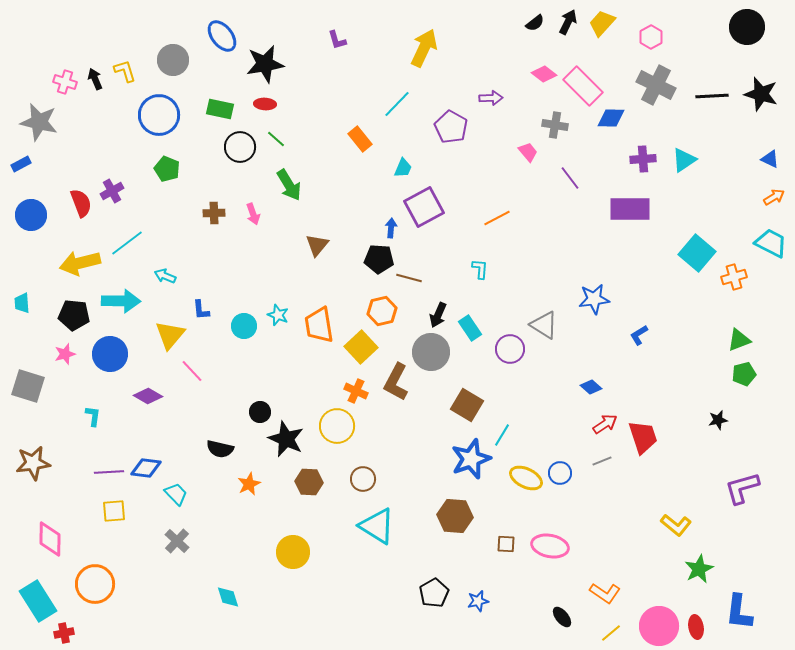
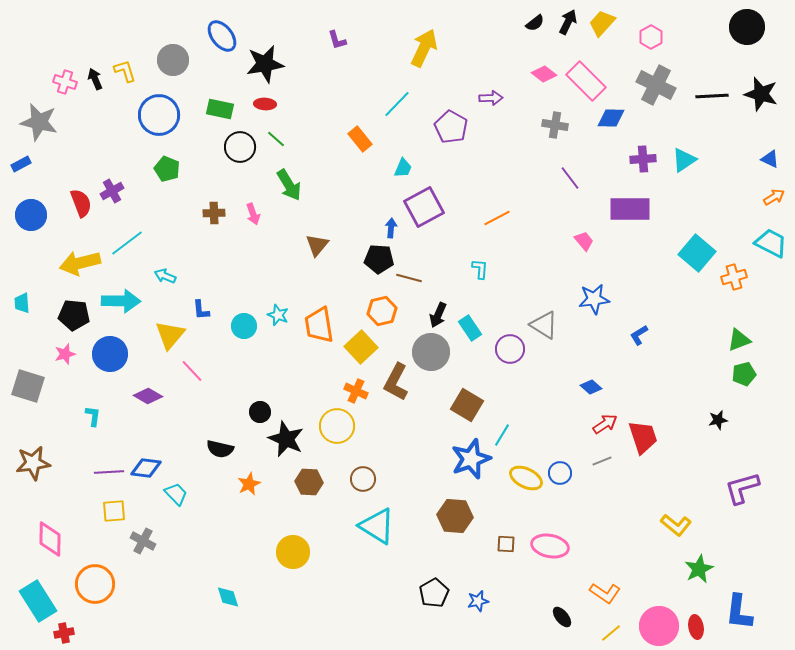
pink rectangle at (583, 86): moved 3 px right, 5 px up
pink trapezoid at (528, 152): moved 56 px right, 89 px down
gray cross at (177, 541): moved 34 px left; rotated 15 degrees counterclockwise
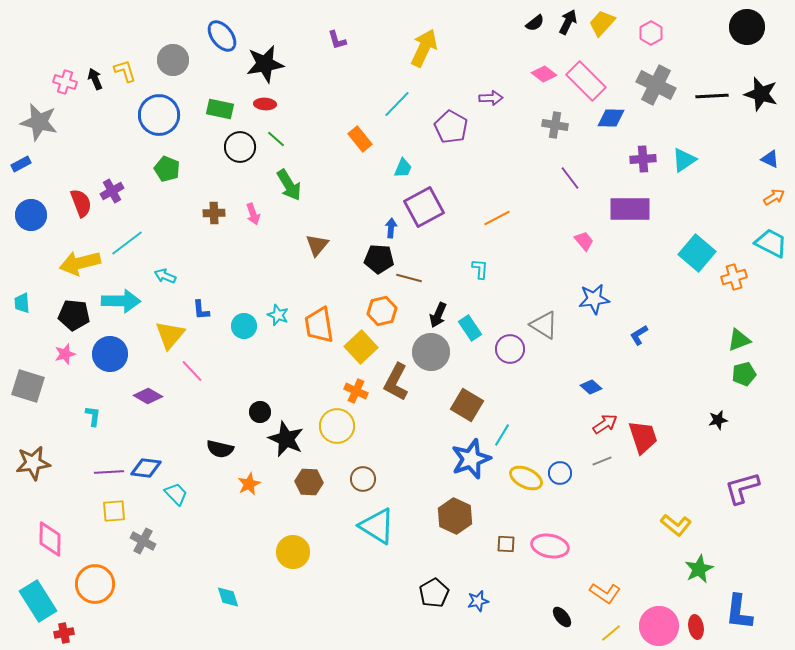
pink hexagon at (651, 37): moved 4 px up
brown hexagon at (455, 516): rotated 20 degrees clockwise
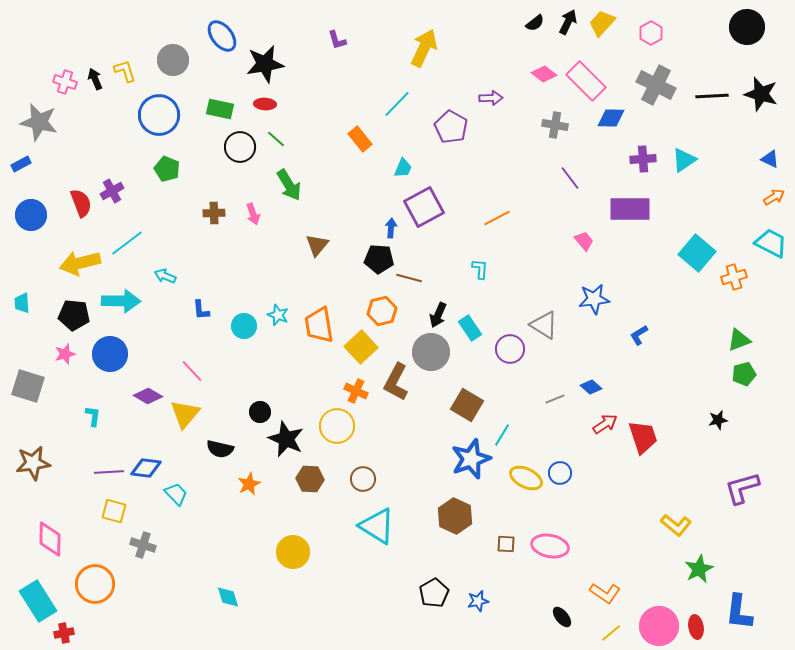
yellow triangle at (170, 335): moved 15 px right, 79 px down
gray line at (602, 461): moved 47 px left, 62 px up
brown hexagon at (309, 482): moved 1 px right, 3 px up
yellow square at (114, 511): rotated 20 degrees clockwise
gray cross at (143, 541): moved 4 px down; rotated 10 degrees counterclockwise
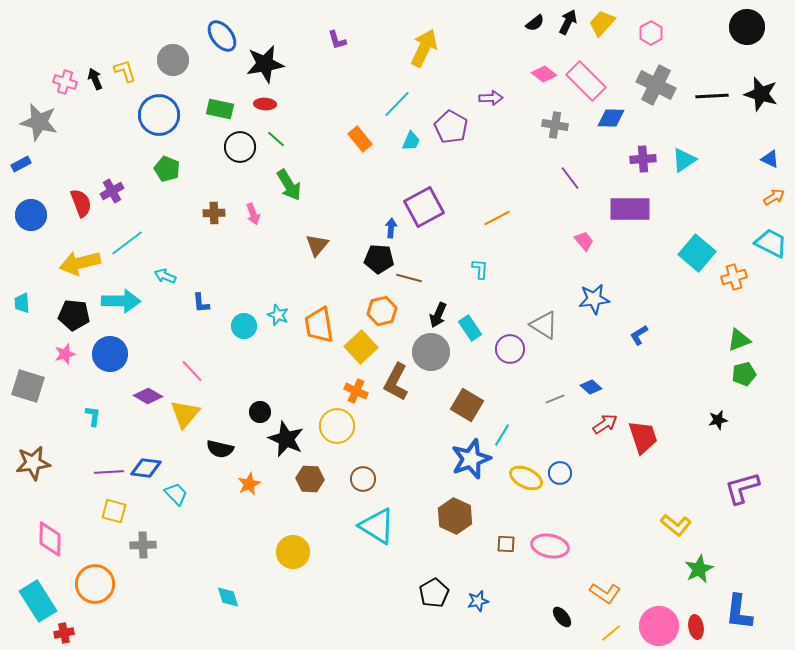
cyan trapezoid at (403, 168): moved 8 px right, 27 px up
blue L-shape at (201, 310): moved 7 px up
gray cross at (143, 545): rotated 20 degrees counterclockwise
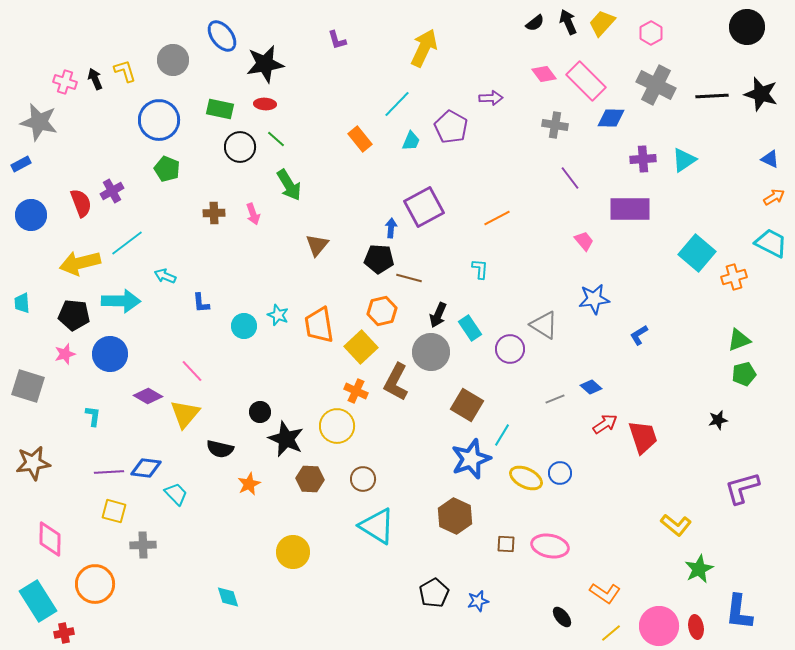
black arrow at (568, 22): rotated 50 degrees counterclockwise
pink diamond at (544, 74): rotated 15 degrees clockwise
blue circle at (159, 115): moved 5 px down
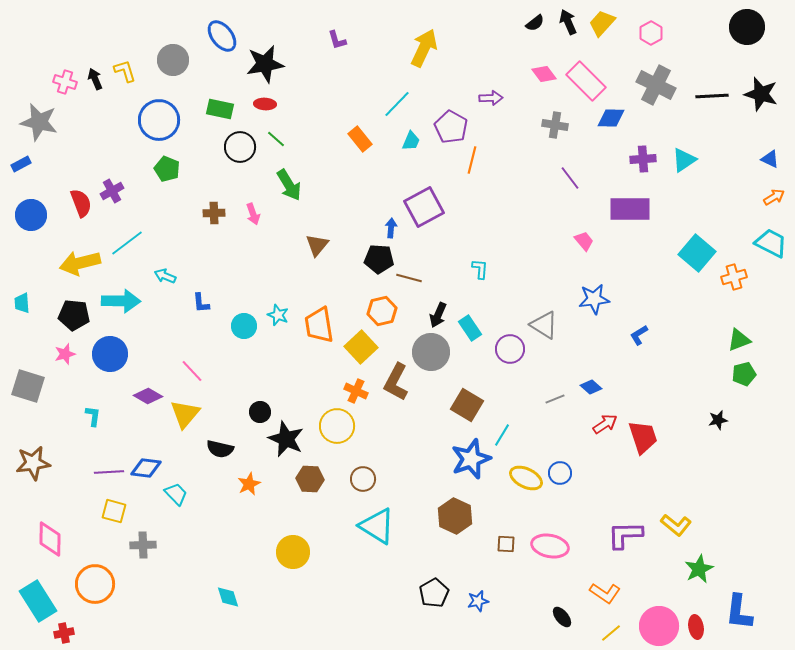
orange line at (497, 218): moved 25 px left, 58 px up; rotated 48 degrees counterclockwise
purple L-shape at (742, 488): moved 117 px left, 47 px down; rotated 15 degrees clockwise
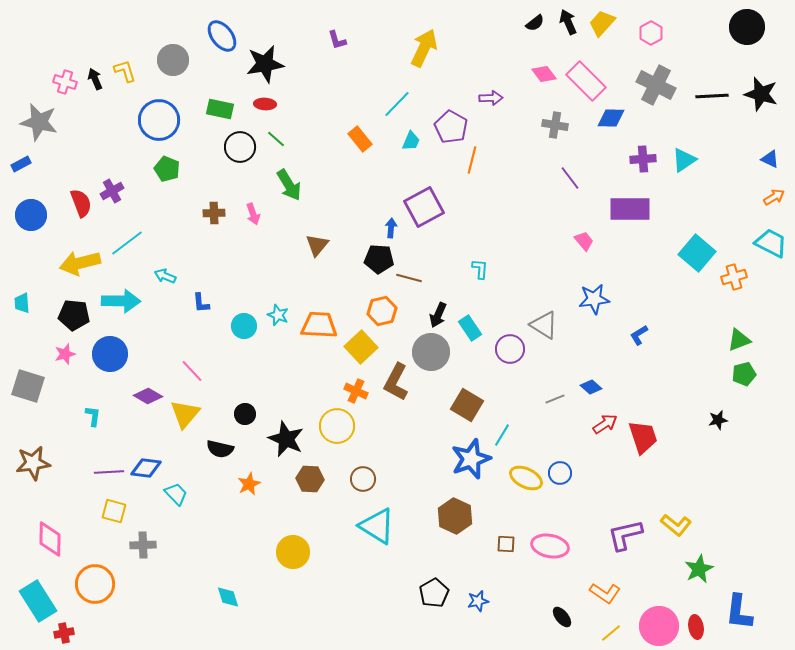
orange trapezoid at (319, 325): rotated 102 degrees clockwise
black circle at (260, 412): moved 15 px left, 2 px down
purple L-shape at (625, 535): rotated 12 degrees counterclockwise
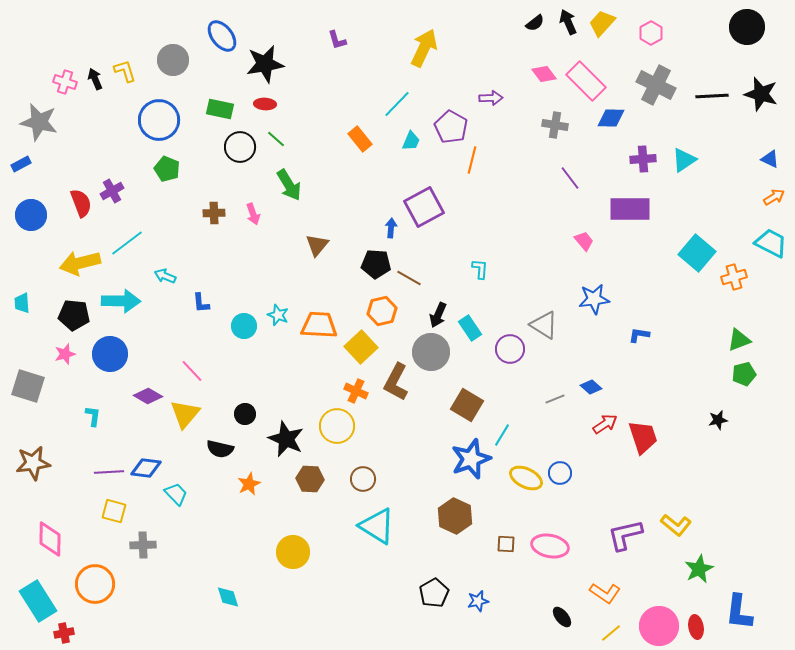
black pentagon at (379, 259): moved 3 px left, 5 px down
brown line at (409, 278): rotated 15 degrees clockwise
blue L-shape at (639, 335): rotated 40 degrees clockwise
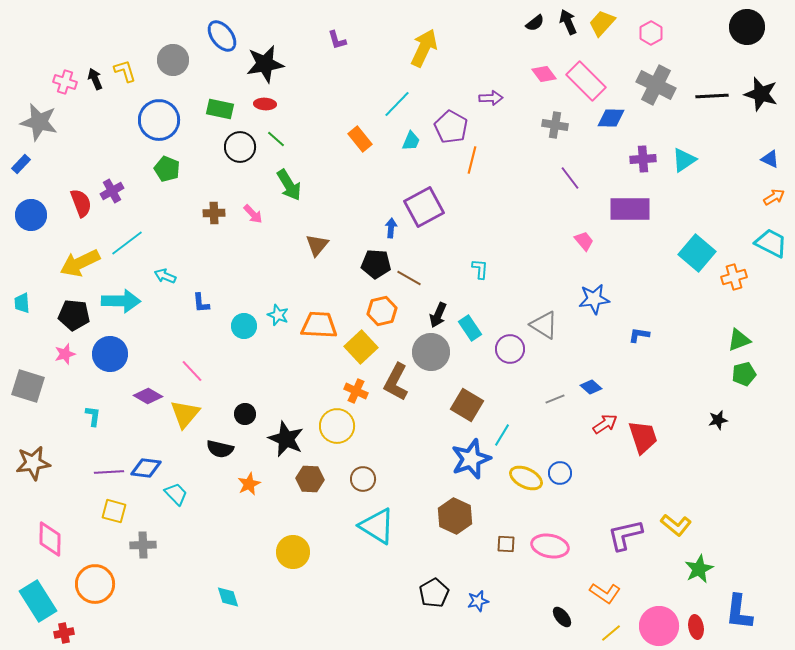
blue rectangle at (21, 164): rotated 18 degrees counterclockwise
pink arrow at (253, 214): rotated 25 degrees counterclockwise
yellow arrow at (80, 263): rotated 12 degrees counterclockwise
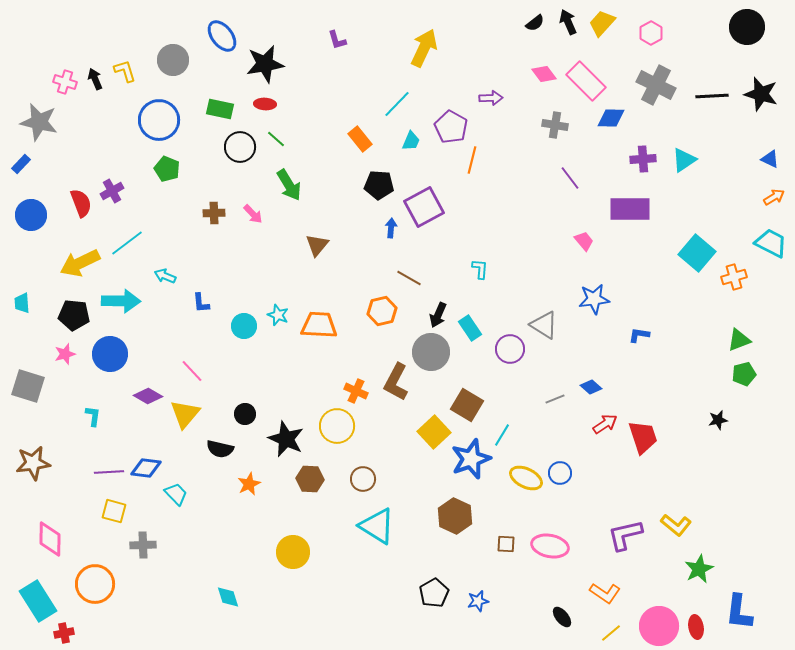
black pentagon at (376, 264): moved 3 px right, 79 px up
yellow square at (361, 347): moved 73 px right, 85 px down
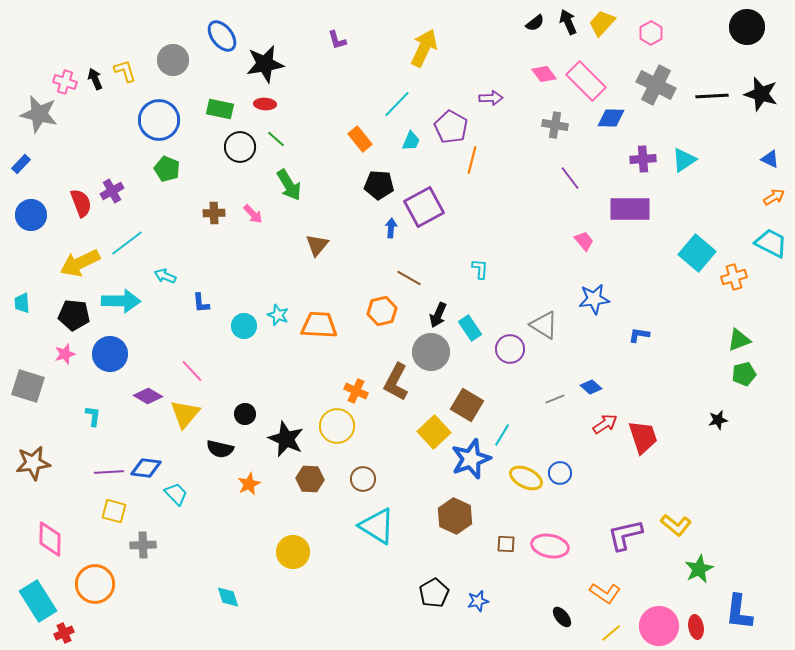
gray star at (39, 122): moved 8 px up
red cross at (64, 633): rotated 12 degrees counterclockwise
